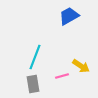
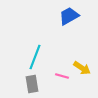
yellow arrow: moved 1 px right, 2 px down
pink line: rotated 32 degrees clockwise
gray rectangle: moved 1 px left
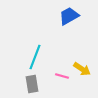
yellow arrow: moved 1 px down
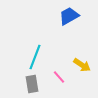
yellow arrow: moved 4 px up
pink line: moved 3 px left, 1 px down; rotated 32 degrees clockwise
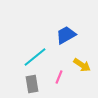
blue trapezoid: moved 3 px left, 19 px down
cyan line: rotated 30 degrees clockwise
pink line: rotated 64 degrees clockwise
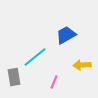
yellow arrow: rotated 144 degrees clockwise
pink line: moved 5 px left, 5 px down
gray rectangle: moved 18 px left, 7 px up
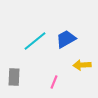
blue trapezoid: moved 4 px down
cyan line: moved 16 px up
gray rectangle: rotated 12 degrees clockwise
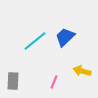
blue trapezoid: moved 1 px left, 2 px up; rotated 15 degrees counterclockwise
yellow arrow: moved 6 px down; rotated 18 degrees clockwise
gray rectangle: moved 1 px left, 4 px down
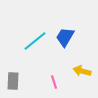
blue trapezoid: rotated 15 degrees counterclockwise
pink line: rotated 40 degrees counterclockwise
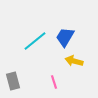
yellow arrow: moved 8 px left, 10 px up
gray rectangle: rotated 18 degrees counterclockwise
